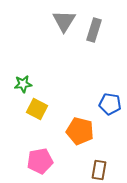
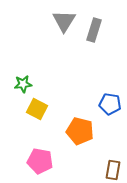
pink pentagon: rotated 20 degrees clockwise
brown rectangle: moved 14 px right
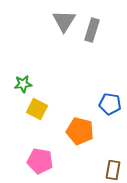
gray rectangle: moved 2 px left
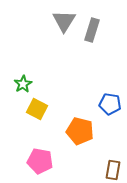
green star: rotated 24 degrees counterclockwise
